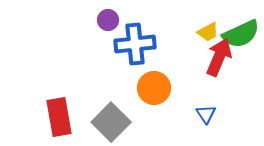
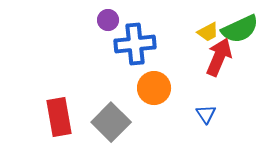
green semicircle: moved 1 px left, 5 px up
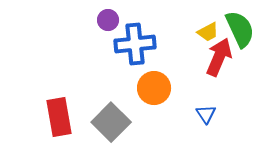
green semicircle: rotated 90 degrees counterclockwise
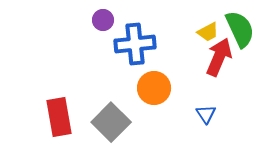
purple circle: moved 5 px left
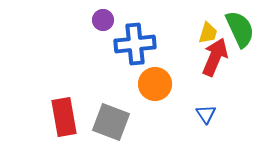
yellow trapezoid: moved 1 px down; rotated 45 degrees counterclockwise
red arrow: moved 4 px left
orange circle: moved 1 px right, 4 px up
red rectangle: moved 5 px right
gray square: rotated 24 degrees counterclockwise
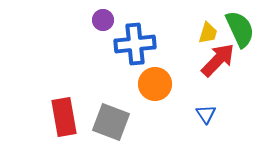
red arrow: moved 3 px right, 3 px down; rotated 21 degrees clockwise
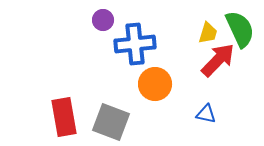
blue triangle: rotated 45 degrees counterclockwise
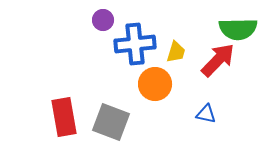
green semicircle: moved 2 px left; rotated 114 degrees clockwise
yellow trapezoid: moved 32 px left, 19 px down
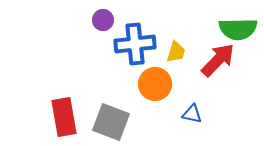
blue triangle: moved 14 px left
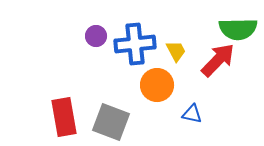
purple circle: moved 7 px left, 16 px down
yellow trapezoid: moved 1 px up; rotated 45 degrees counterclockwise
orange circle: moved 2 px right, 1 px down
